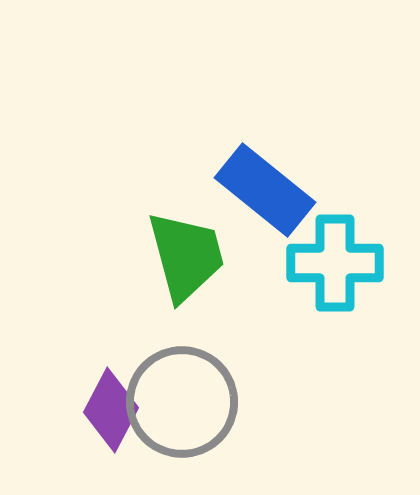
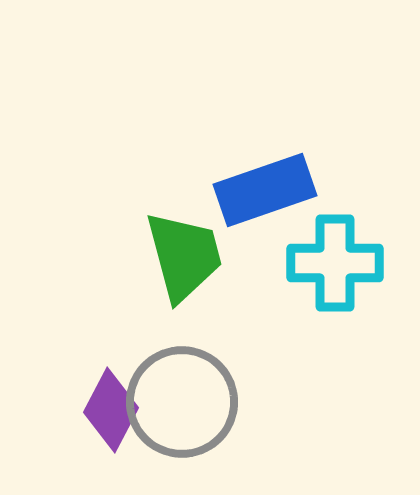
blue rectangle: rotated 58 degrees counterclockwise
green trapezoid: moved 2 px left
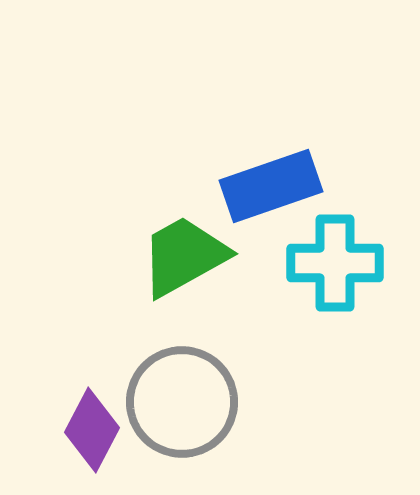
blue rectangle: moved 6 px right, 4 px up
green trapezoid: rotated 104 degrees counterclockwise
purple diamond: moved 19 px left, 20 px down
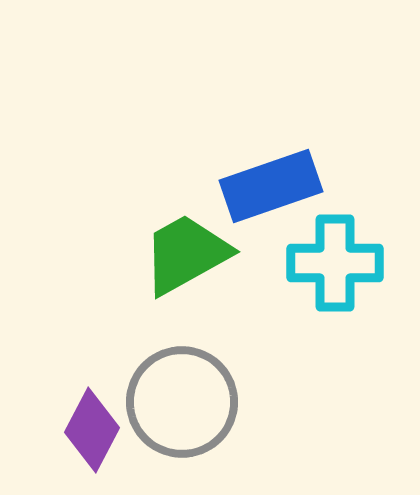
green trapezoid: moved 2 px right, 2 px up
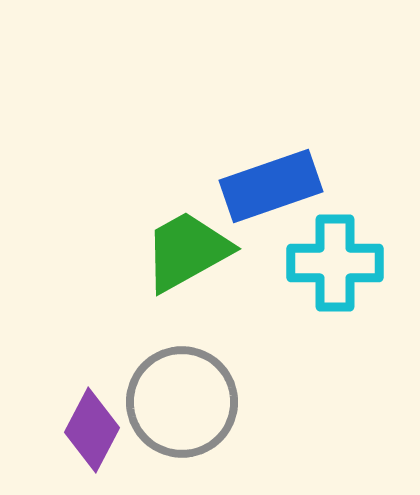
green trapezoid: moved 1 px right, 3 px up
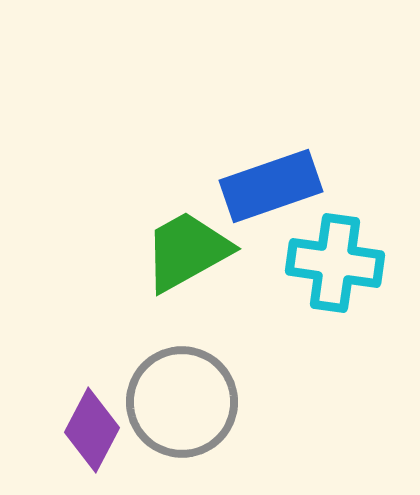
cyan cross: rotated 8 degrees clockwise
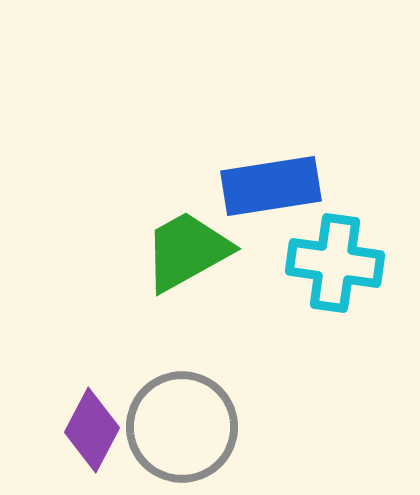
blue rectangle: rotated 10 degrees clockwise
gray circle: moved 25 px down
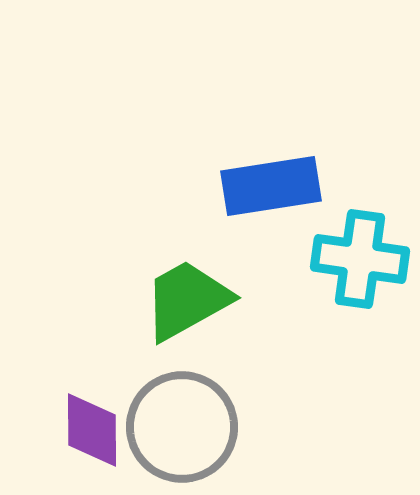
green trapezoid: moved 49 px down
cyan cross: moved 25 px right, 4 px up
purple diamond: rotated 28 degrees counterclockwise
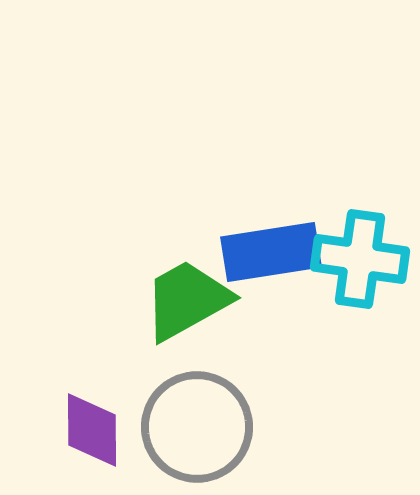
blue rectangle: moved 66 px down
gray circle: moved 15 px right
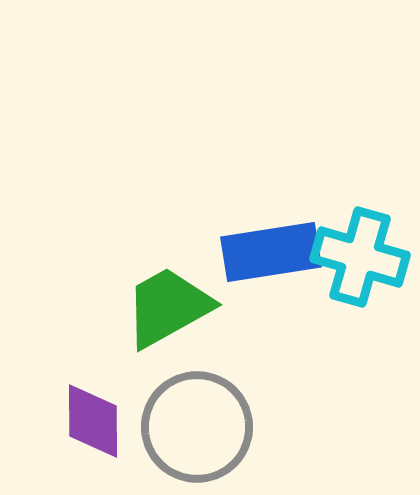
cyan cross: moved 2 px up; rotated 8 degrees clockwise
green trapezoid: moved 19 px left, 7 px down
purple diamond: moved 1 px right, 9 px up
